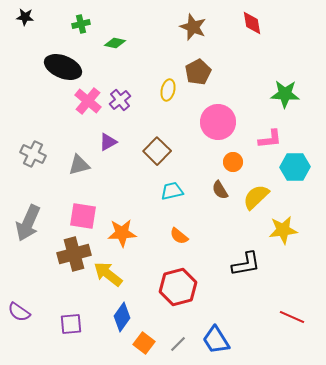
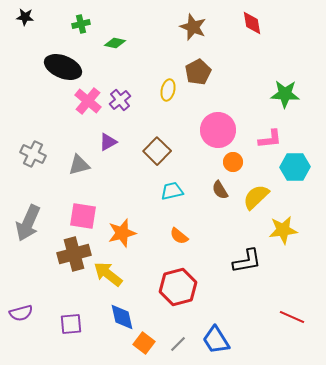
pink circle: moved 8 px down
orange star: rotated 12 degrees counterclockwise
black L-shape: moved 1 px right, 3 px up
purple semicircle: moved 2 px right, 1 px down; rotated 50 degrees counterclockwise
blue diamond: rotated 48 degrees counterclockwise
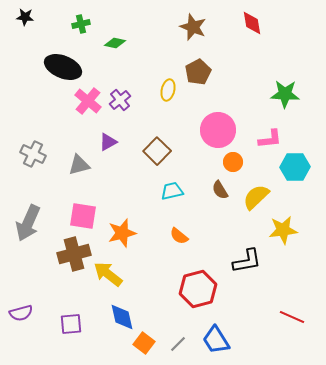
red hexagon: moved 20 px right, 2 px down
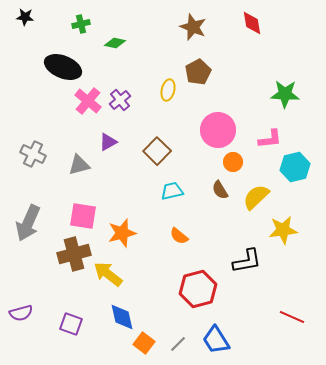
cyan hexagon: rotated 12 degrees counterclockwise
purple square: rotated 25 degrees clockwise
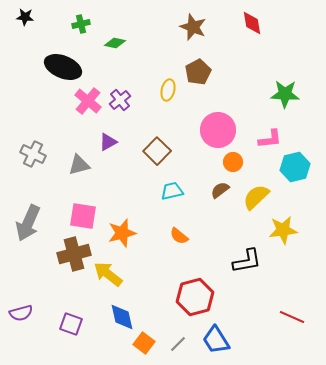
brown semicircle: rotated 84 degrees clockwise
red hexagon: moved 3 px left, 8 px down
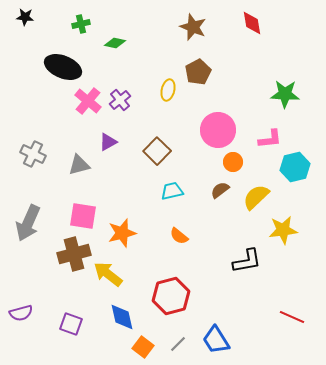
red hexagon: moved 24 px left, 1 px up
orange square: moved 1 px left, 4 px down
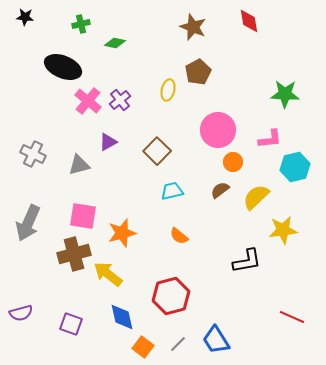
red diamond: moved 3 px left, 2 px up
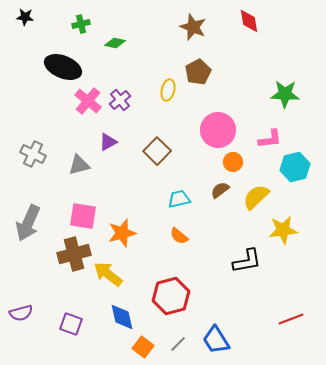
cyan trapezoid: moved 7 px right, 8 px down
red line: moved 1 px left, 2 px down; rotated 45 degrees counterclockwise
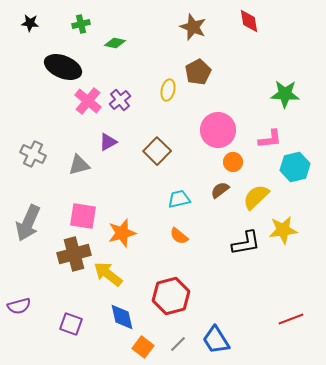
black star: moved 5 px right, 6 px down
black L-shape: moved 1 px left, 18 px up
purple semicircle: moved 2 px left, 7 px up
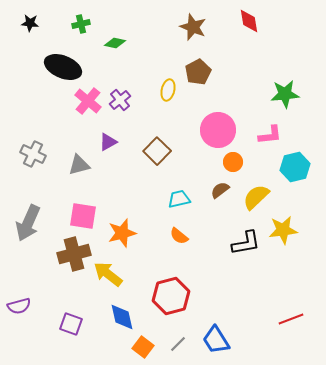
green star: rotated 8 degrees counterclockwise
pink L-shape: moved 4 px up
